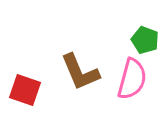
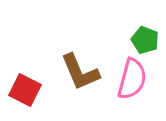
red square: rotated 8 degrees clockwise
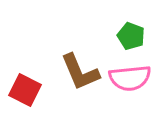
green pentagon: moved 14 px left, 4 px up
pink semicircle: moved 2 px left, 1 px up; rotated 69 degrees clockwise
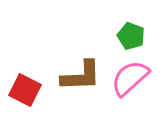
brown L-shape: moved 1 px right, 4 px down; rotated 69 degrees counterclockwise
pink semicircle: rotated 144 degrees clockwise
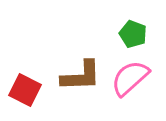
green pentagon: moved 2 px right, 2 px up
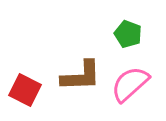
green pentagon: moved 5 px left
pink semicircle: moved 6 px down
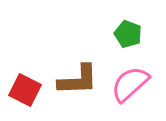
brown L-shape: moved 3 px left, 4 px down
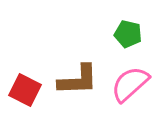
green pentagon: rotated 8 degrees counterclockwise
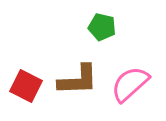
green pentagon: moved 26 px left, 7 px up
red square: moved 1 px right, 4 px up
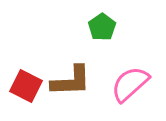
green pentagon: rotated 24 degrees clockwise
brown L-shape: moved 7 px left, 1 px down
